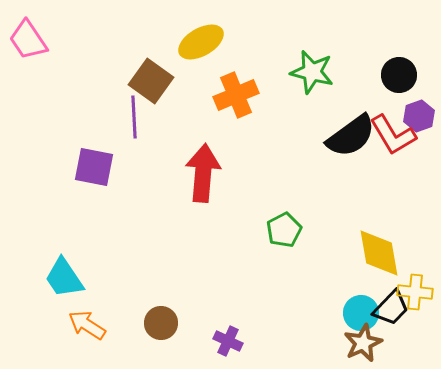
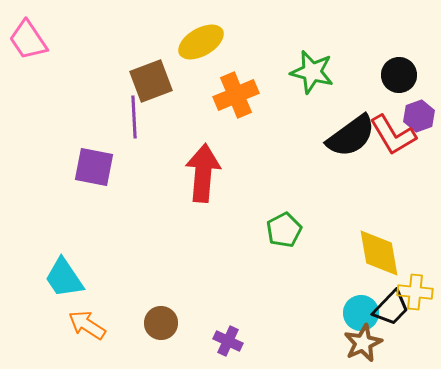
brown square: rotated 33 degrees clockwise
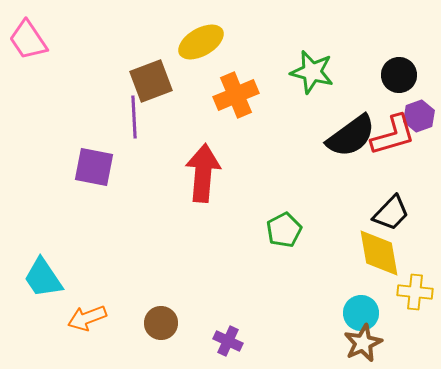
red L-shape: rotated 75 degrees counterclockwise
cyan trapezoid: moved 21 px left
black trapezoid: moved 95 px up
orange arrow: moved 7 px up; rotated 54 degrees counterclockwise
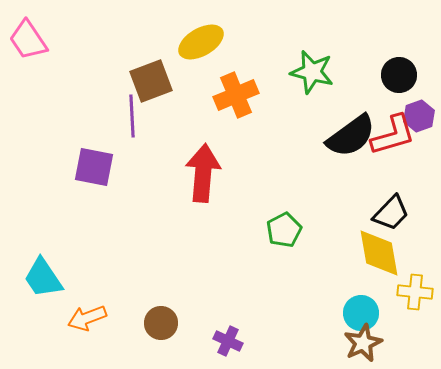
purple line: moved 2 px left, 1 px up
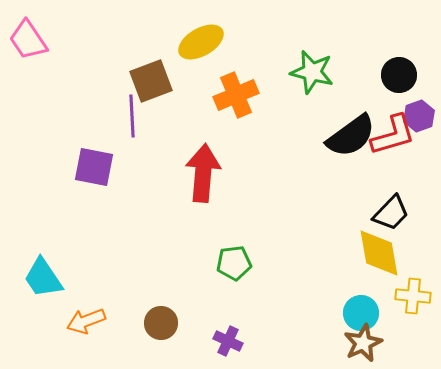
green pentagon: moved 50 px left, 33 px down; rotated 20 degrees clockwise
yellow cross: moved 2 px left, 4 px down
orange arrow: moved 1 px left, 3 px down
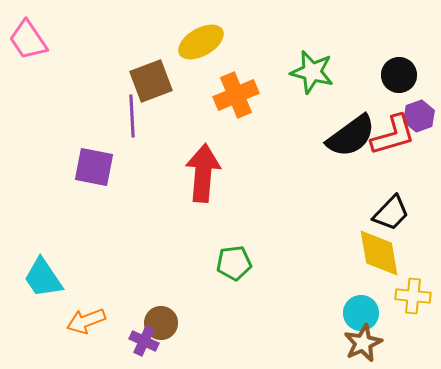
purple cross: moved 84 px left
